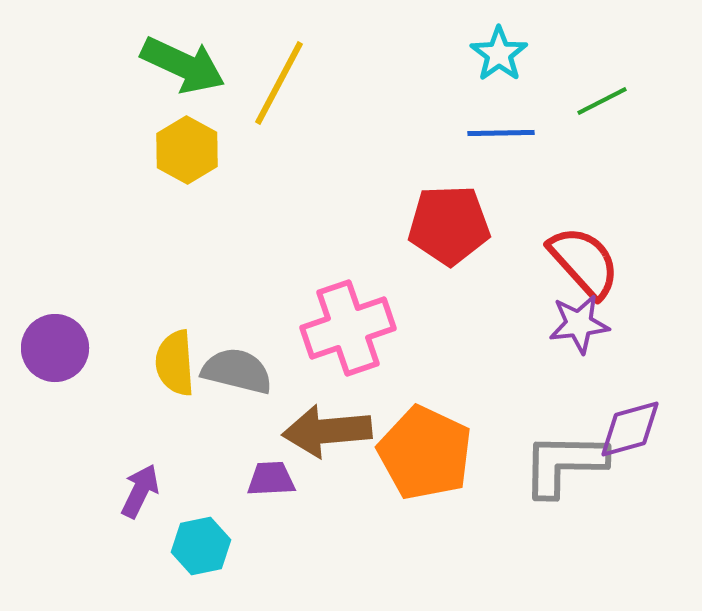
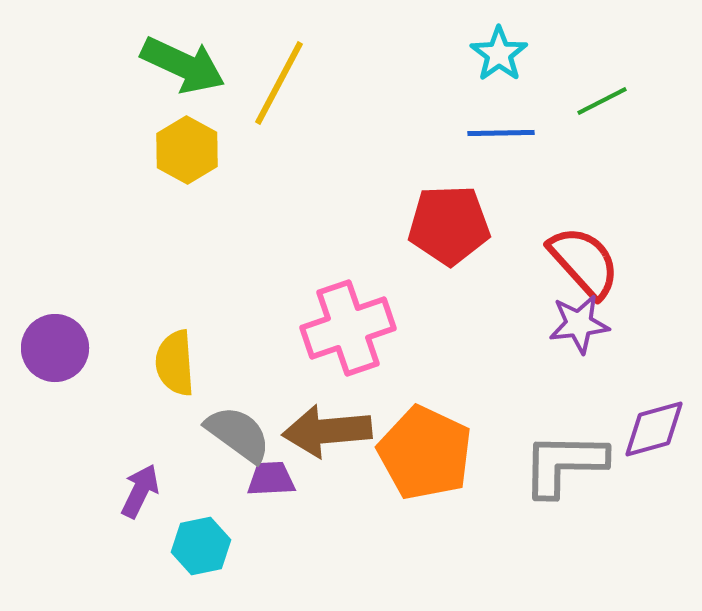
gray semicircle: moved 1 px right, 63 px down; rotated 22 degrees clockwise
purple diamond: moved 24 px right
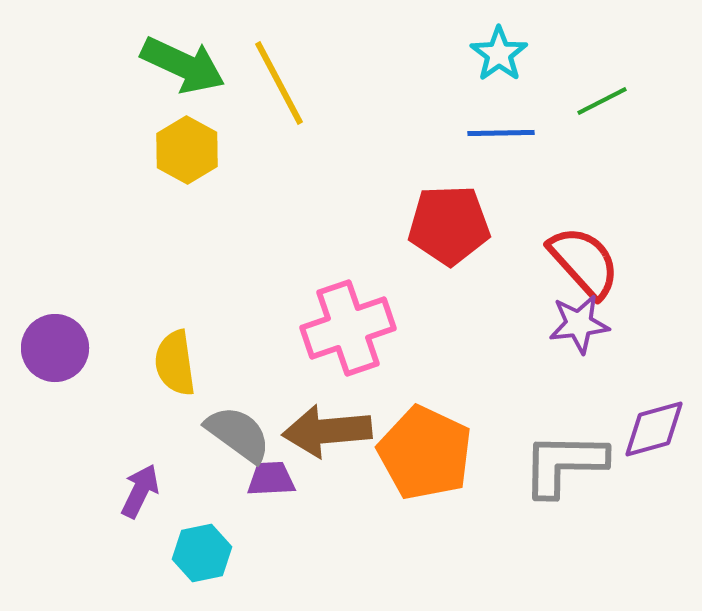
yellow line: rotated 56 degrees counterclockwise
yellow semicircle: rotated 4 degrees counterclockwise
cyan hexagon: moved 1 px right, 7 px down
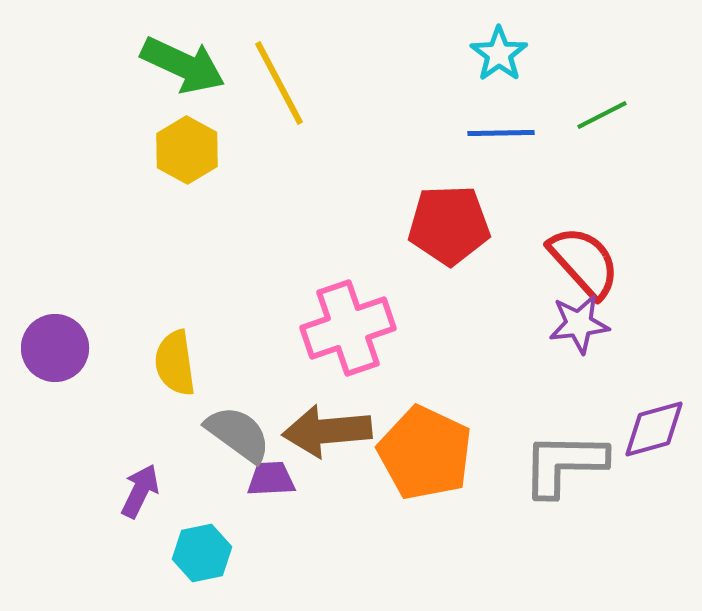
green line: moved 14 px down
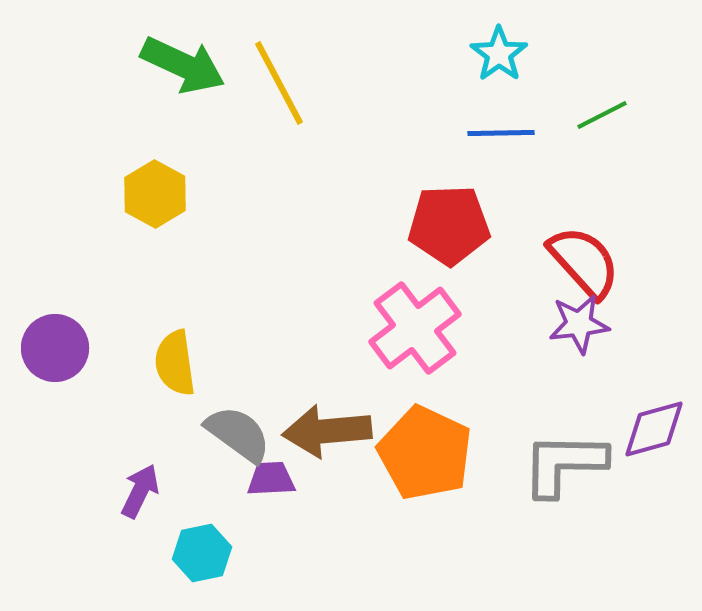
yellow hexagon: moved 32 px left, 44 px down
pink cross: moved 67 px right; rotated 18 degrees counterclockwise
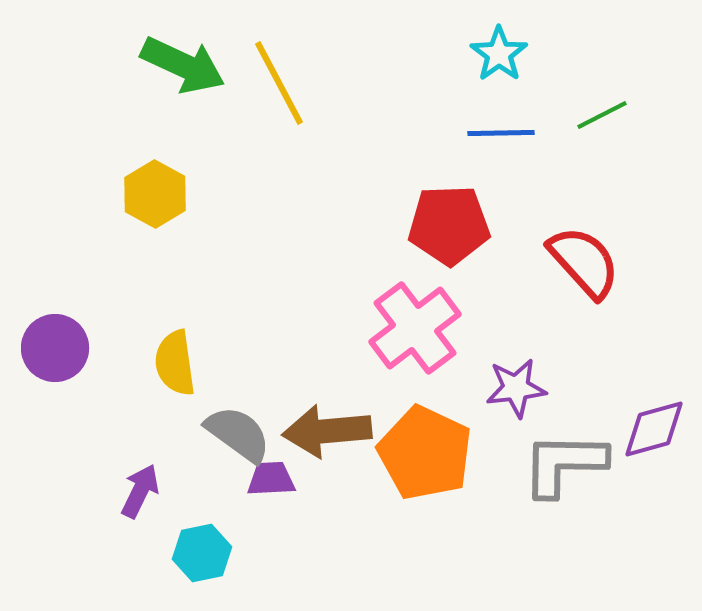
purple star: moved 63 px left, 64 px down
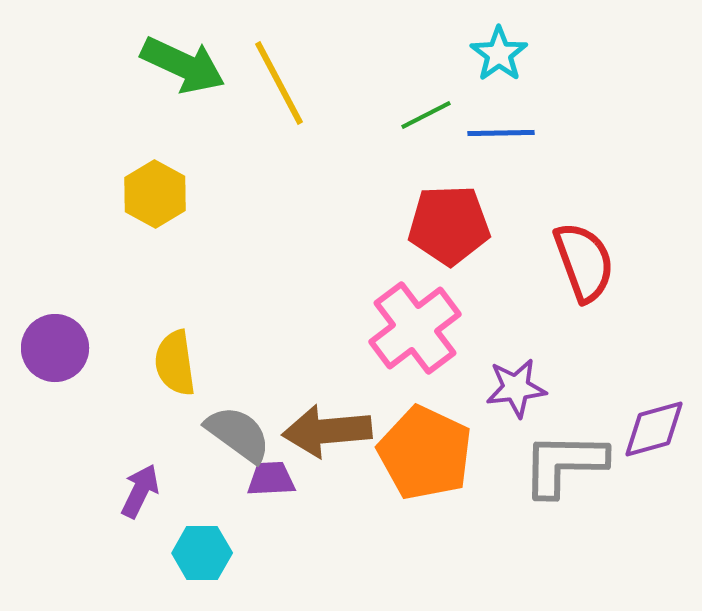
green line: moved 176 px left
red semicircle: rotated 22 degrees clockwise
cyan hexagon: rotated 12 degrees clockwise
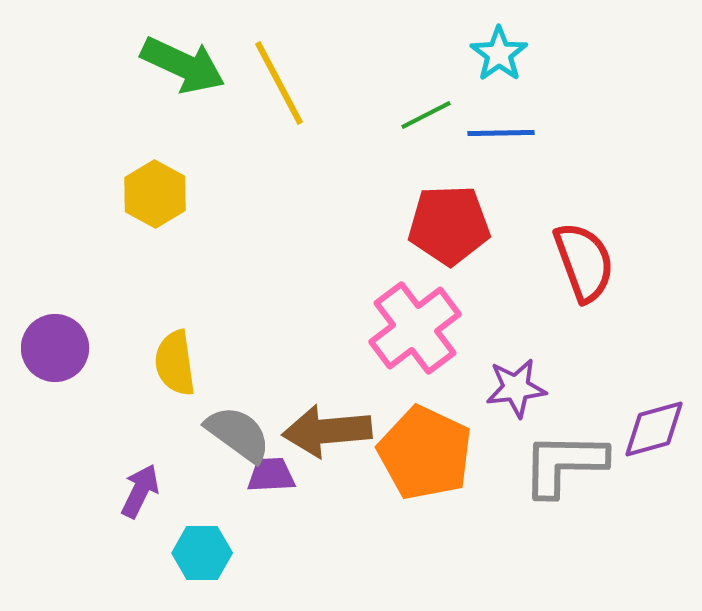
purple trapezoid: moved 4 px up
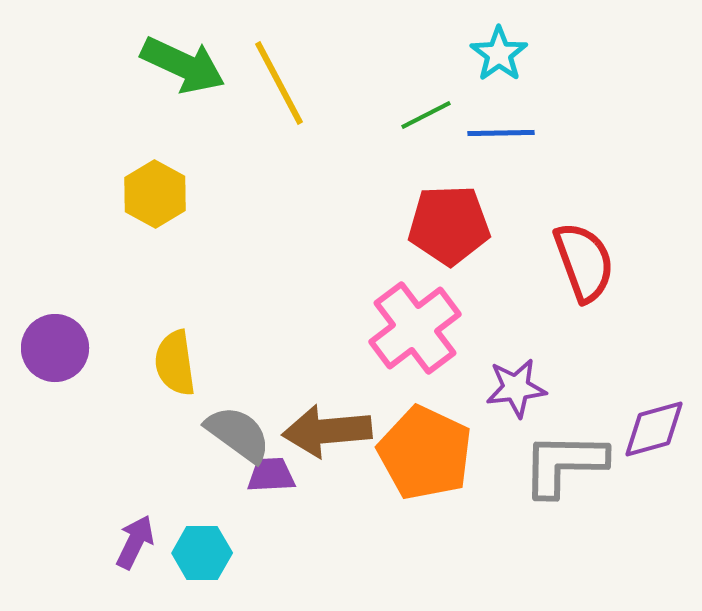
purple arrow: moved 5 px left, 51 px down
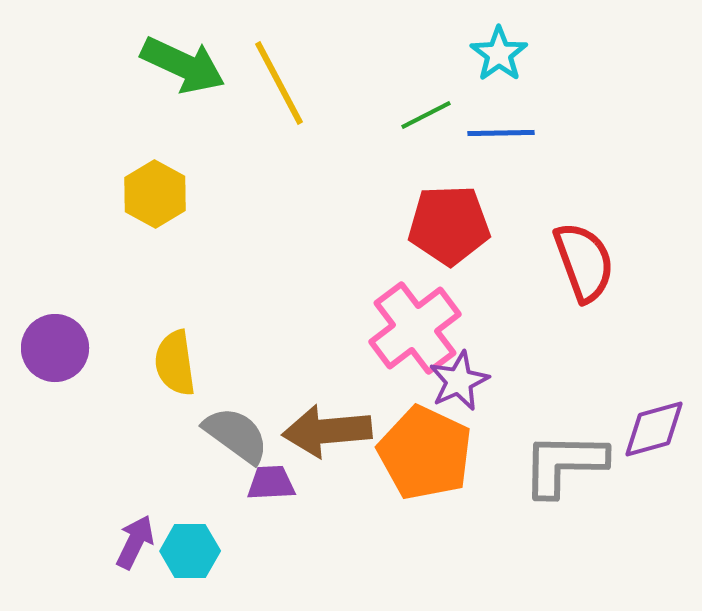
purple star: moved 57 px left, 7 px up; rotated 18 degrees counterclockwise
gray semicircle: moved 2 px left, 1 px down
purple trapezoid: moved 8 px down
cyan hexagon: moved 12 px left, 2 px up
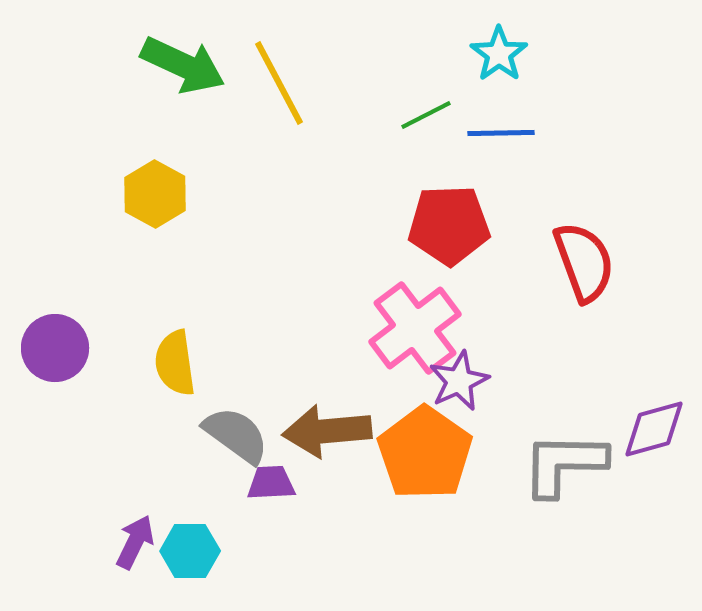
orange pentagon: rotated 10 degrees clockwise
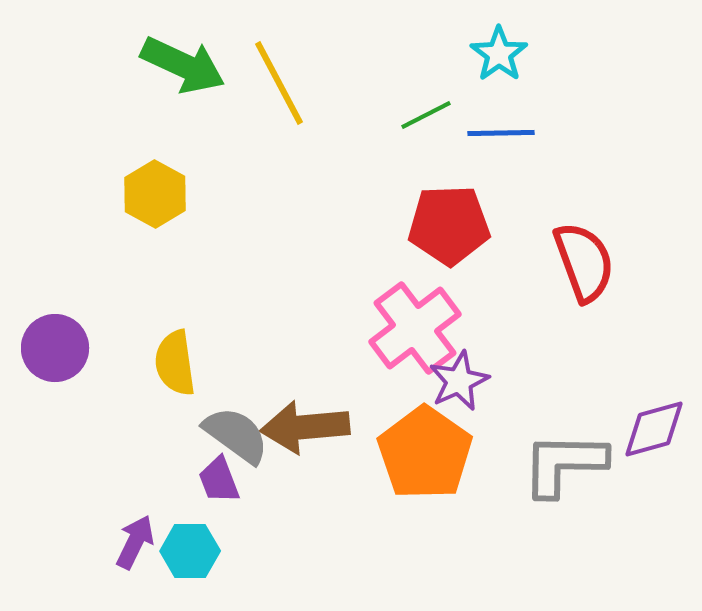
brown arrow: moved 22 px left, 4 px up
purple trapezoid: moved 52 px left, 3 px up; rotated 108 degrees counterclockwise
